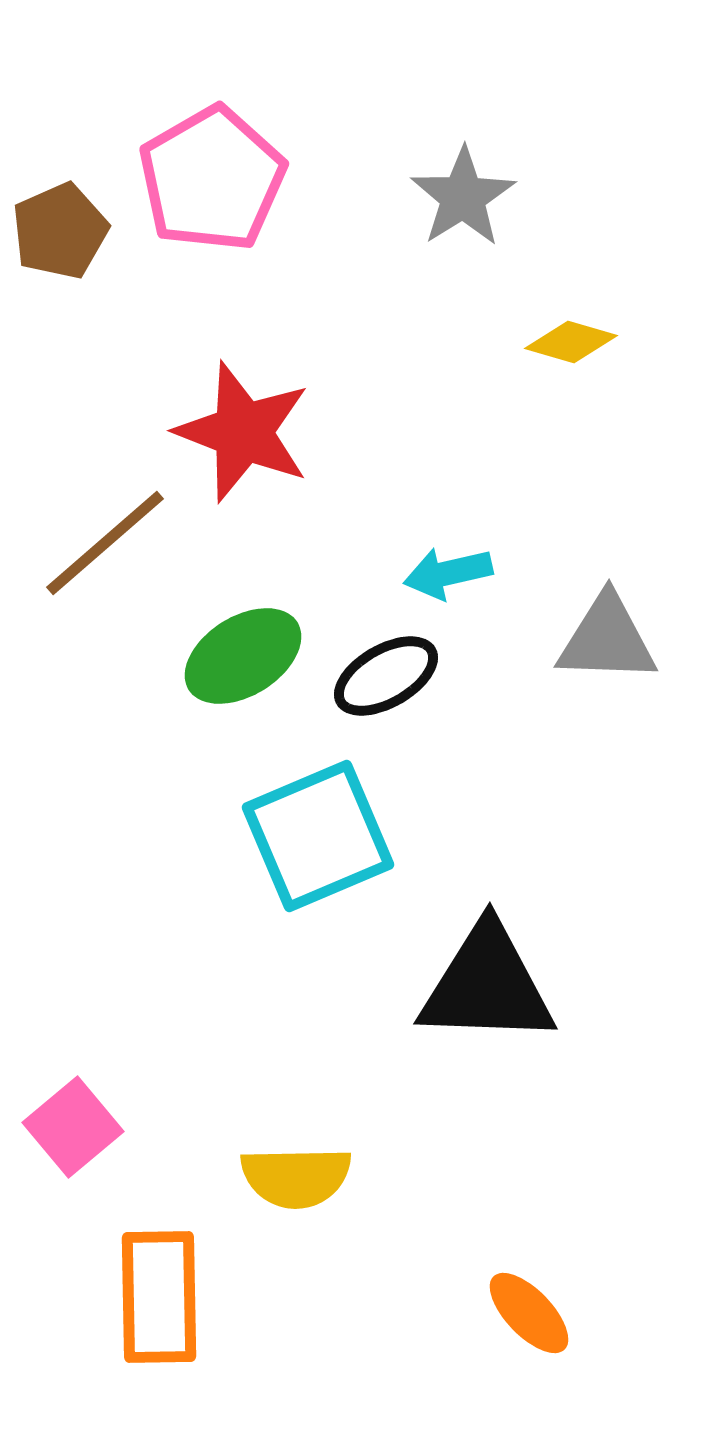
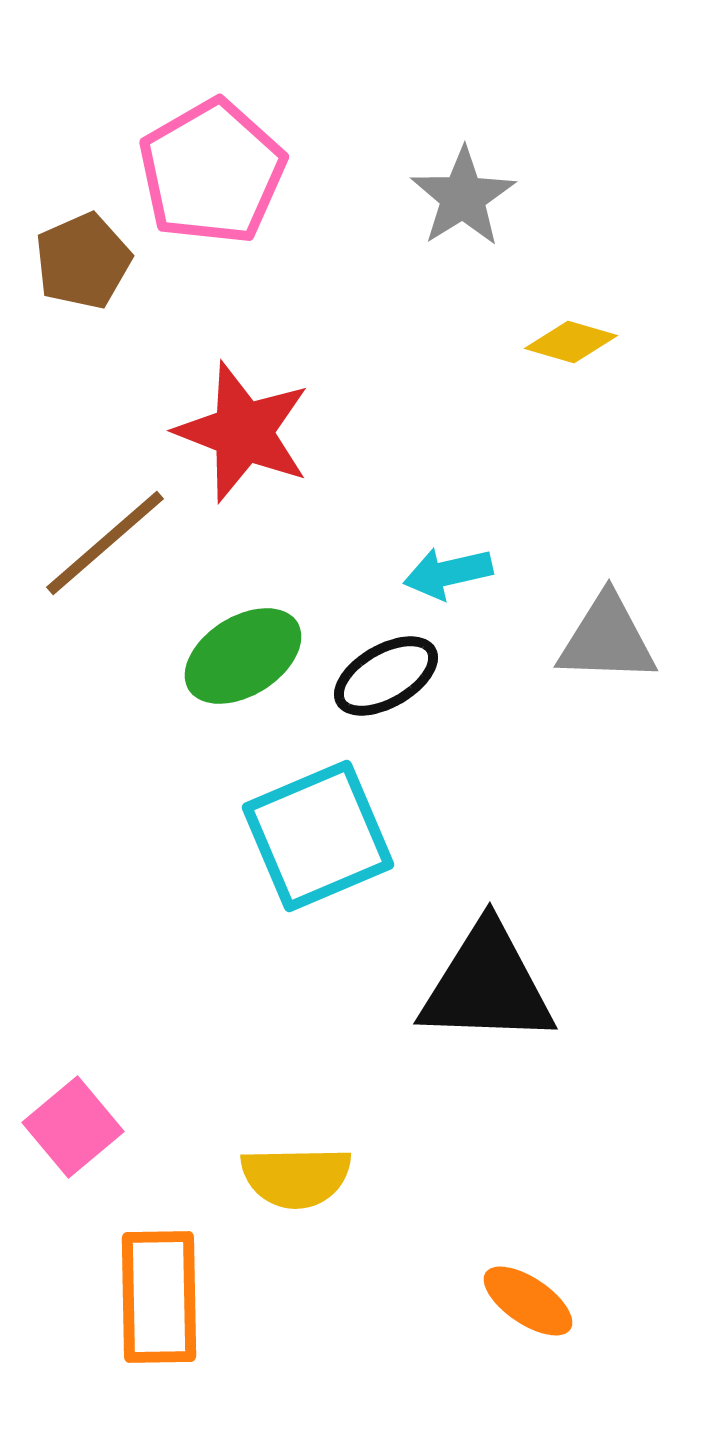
pink pentagon: moved 7 px up
brown pentagon: moved 23 px right, 30 px down
orange ellipse: moved 1 px left, 12 px up; rotated 12 degrees counterclockwise
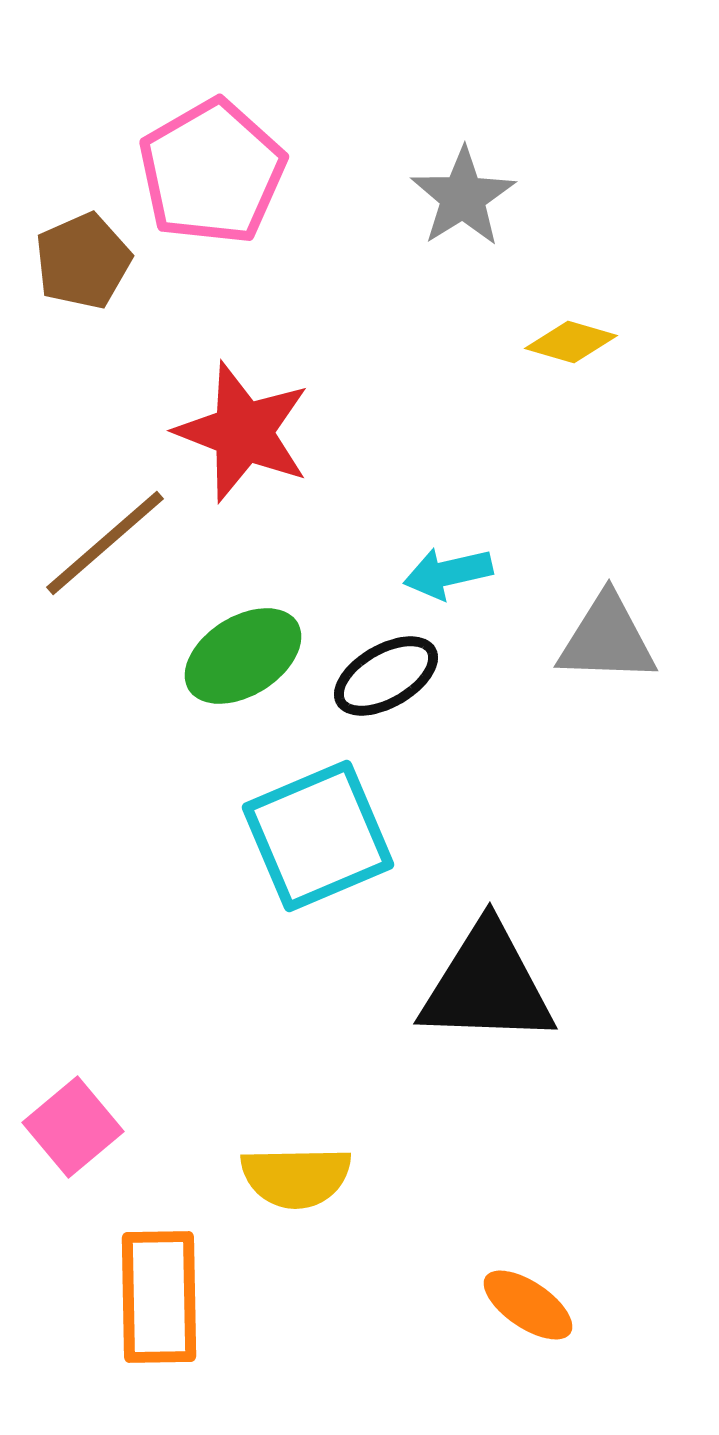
orange ellipse: moved 4 px down
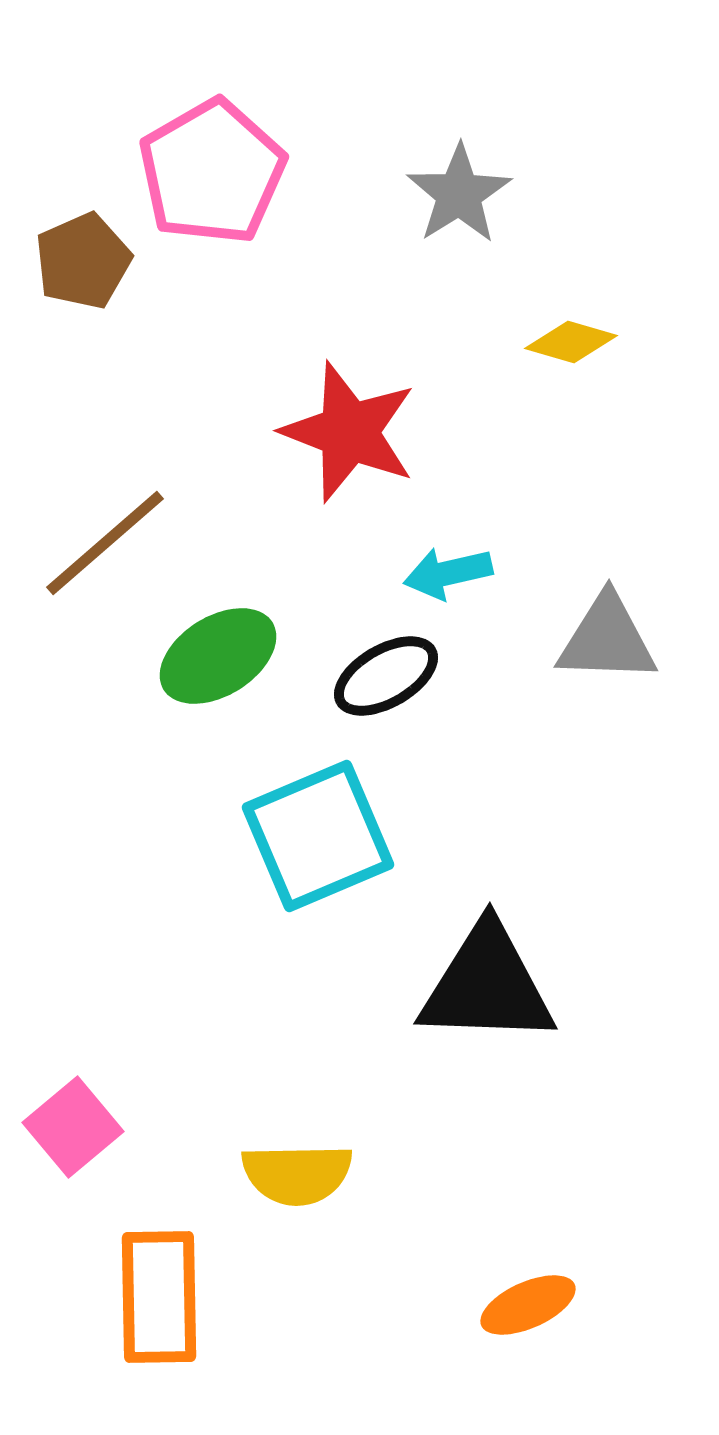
gray star: moved 4 px left, 3 px up
red star: moved 106 px right
green ellipse: moved 25 px left
yellow semicircle: moved 1 px right, 3 px up
orange ellipse: rotated 58 degrees counterclockwise
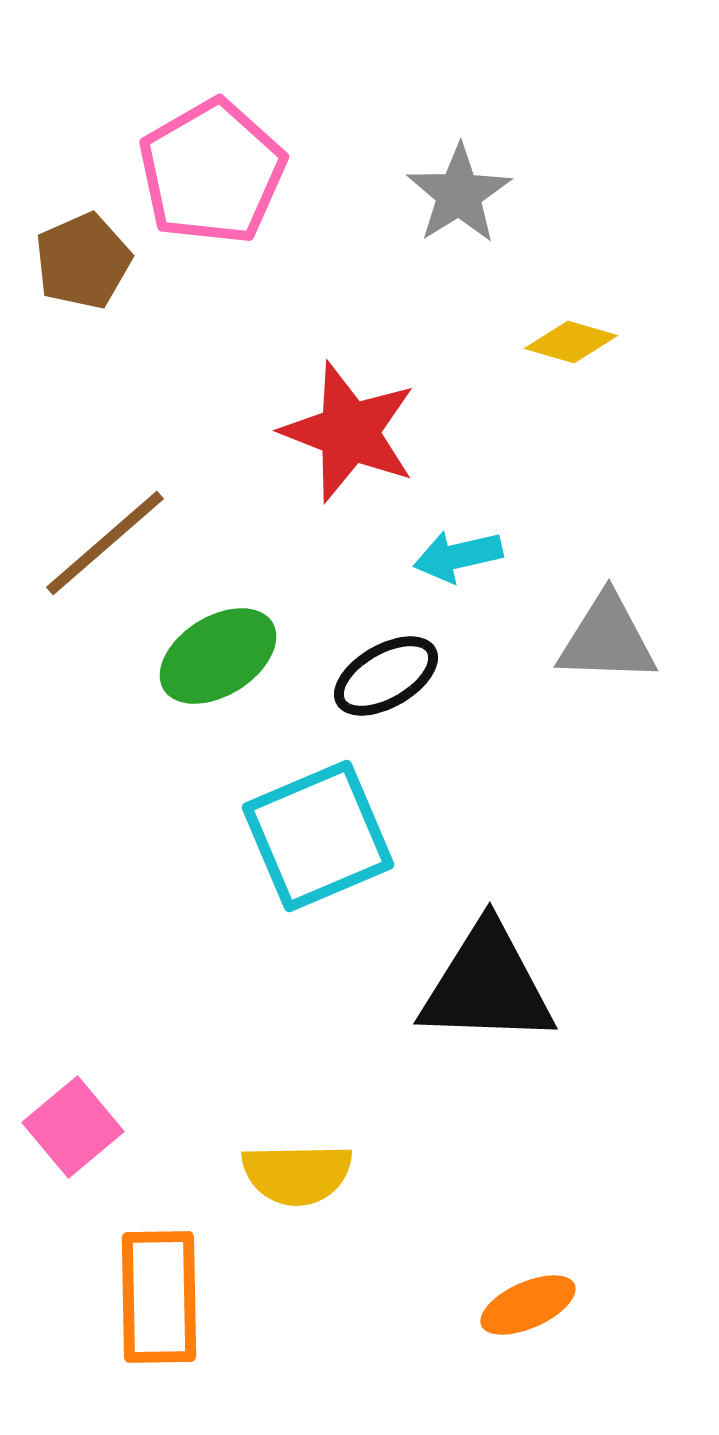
cyan arrow: moved 10 px right, 17 px up
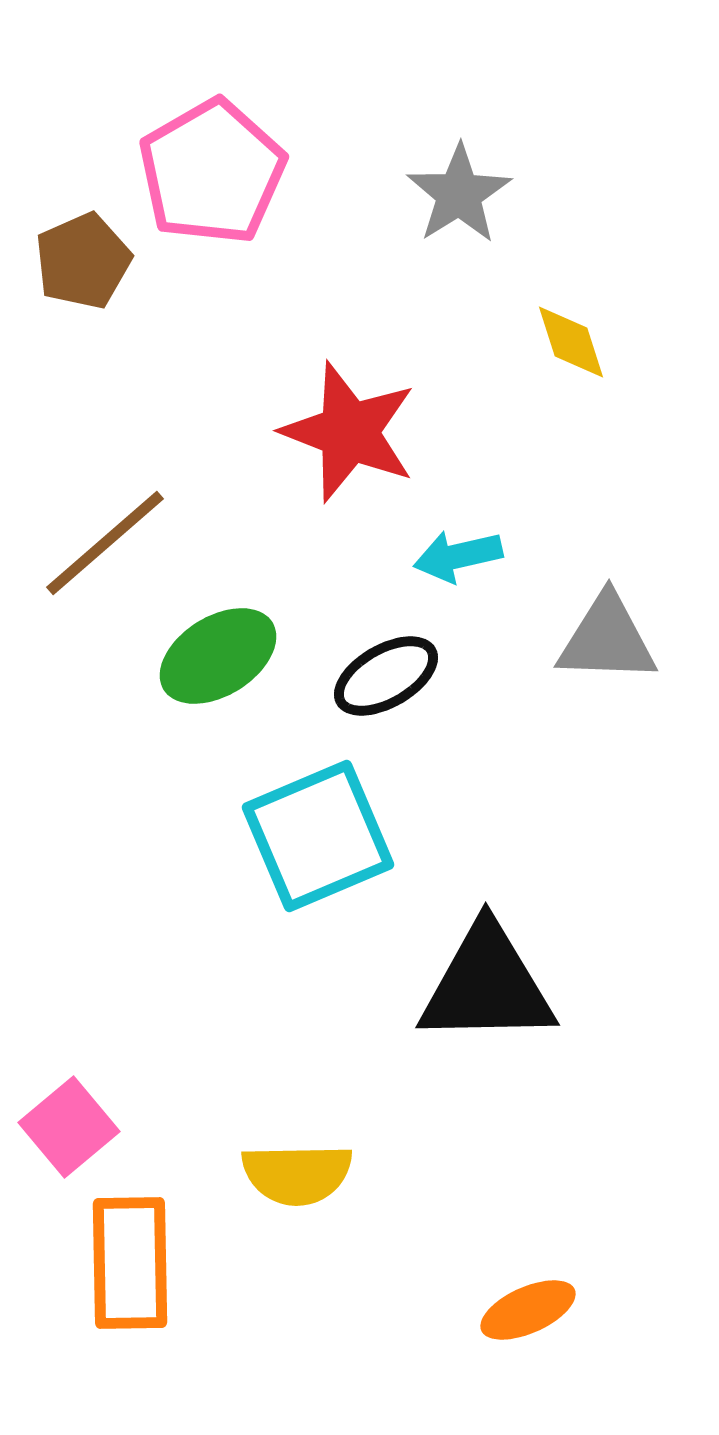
yellow diamond: rotated 56 degrees clockwise
black triangle: rotated 3 degrees counterclockwise
pink square: moved 4 px left
orange rectangle: moved 29 px left, 34 px up
orange ellipse: moved 5 px down
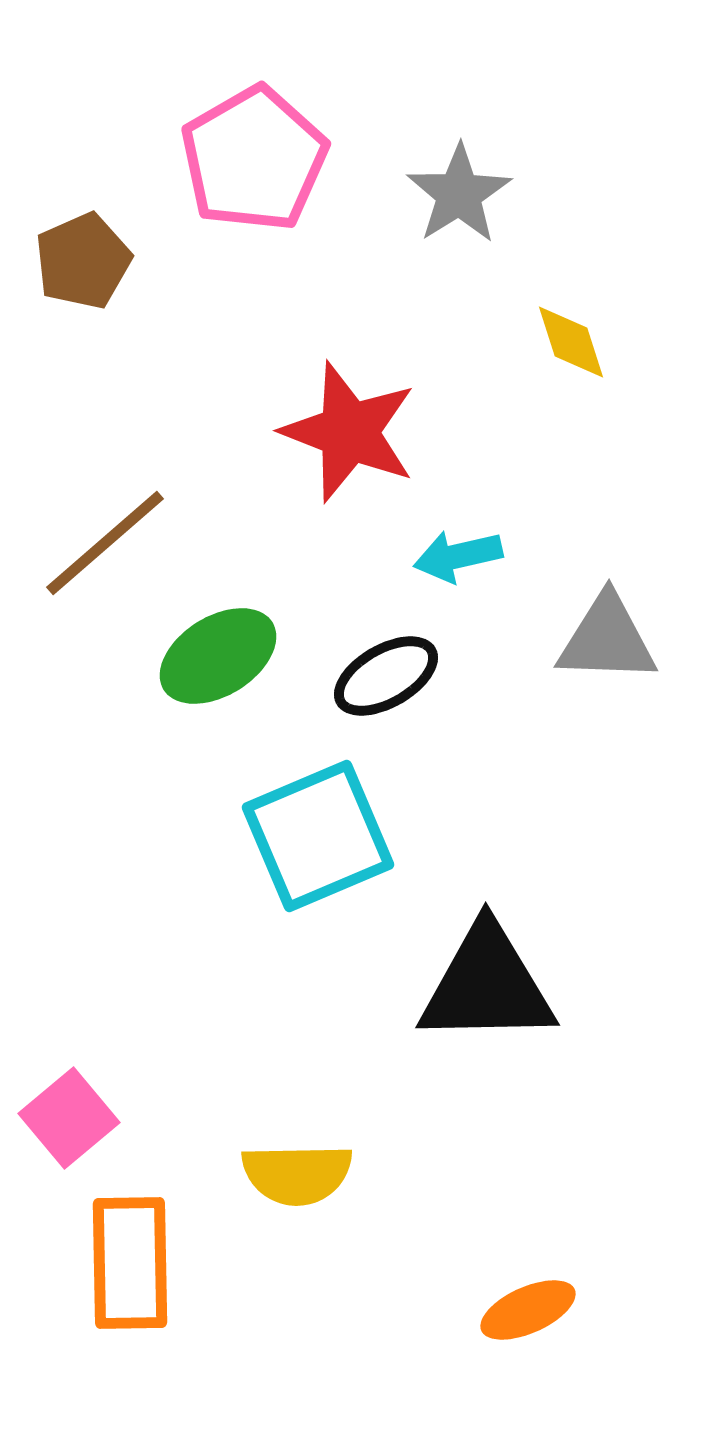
pink pentagon: moved 42 px right, 13 px up
pink square: moved 9 px up
